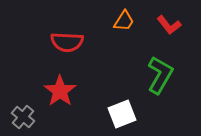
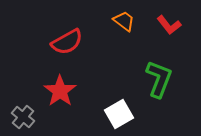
orange trapezoid: rotated 85 degrees counterclockwise
red semicircle: rotated 32 degrees counterclockwise
green L-shape: moved 1 px left, 4 px down; rotated 9 degrees counterclockwise
white square: moved 3 px left; rotated 8 degrees counterclockwise
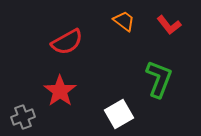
gray cross: rotated 30 degrees clockwise
